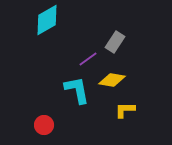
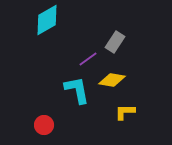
yellow L-shape: moved 2 px down
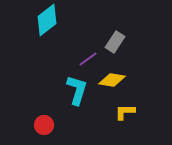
cyan diamond: rotated 8 degrees counterclockwise
cyan L-shape: rotated 28 degrees clockwise
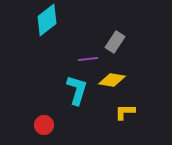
purple line: rotated 30 degrees clockwise
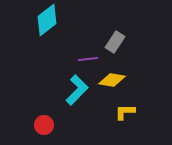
cyan L-shape: rotated 28 degrees clockwise
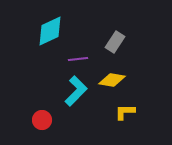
cyan diamond: moved 3 px right, 11 px down; rotated 12 degrees clockwise
purple line: moved 10 px left
cyan L-shape: moved 1 px left, 1 px down
red circle: moved 2 px left, 5 px up
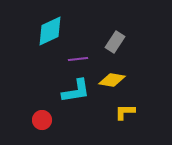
cyan L-shape: rotated 36 degrees clockwise
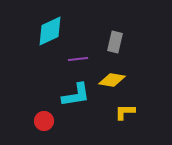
gray rectangle: rotated 20 degrees counterclockwise
cyan L-shape: moved 4 px down
red circle: moved 2 px right, 1 px down
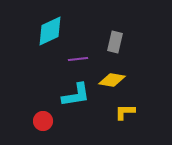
red circle: moved 1 px left
